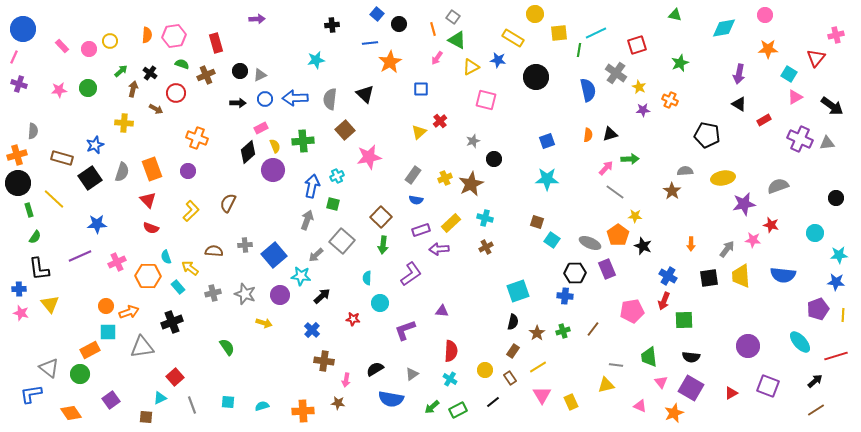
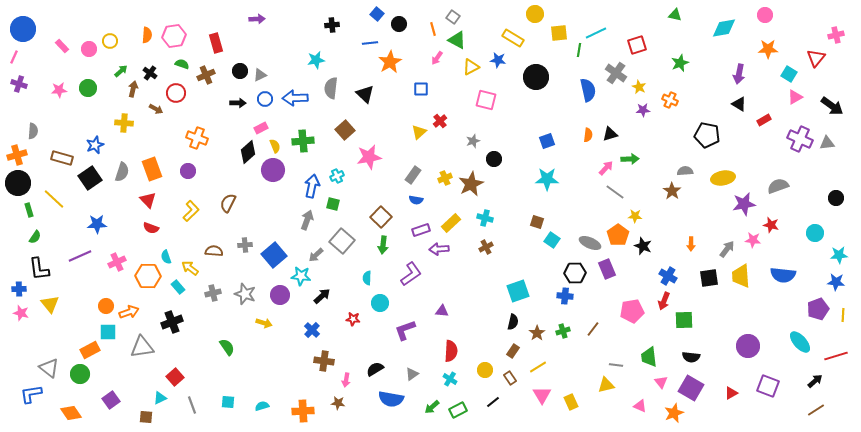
gray semicircle at (330, 99): moved 1 px right, 11 px up
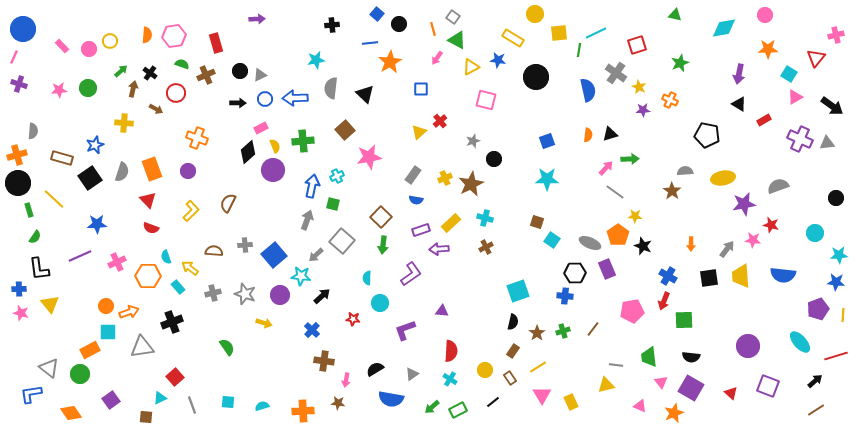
red triangle at (731, 393): rotated 48 degrees counterclockwise
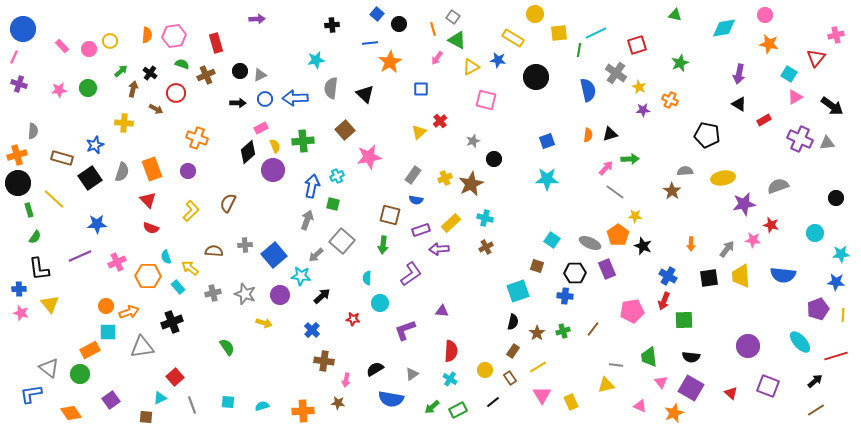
orange star at (768, 49): moved 1 px right, 5 px up; rotated 12 degrees clockwise
brown square at (381, 217): moved 9 px right, 2 px up; rotated 30 degrees counterclockwise
brown square at (537, 222): moved 44 px down
cyan star at (839, 255): moved 2 px right, 1 px up
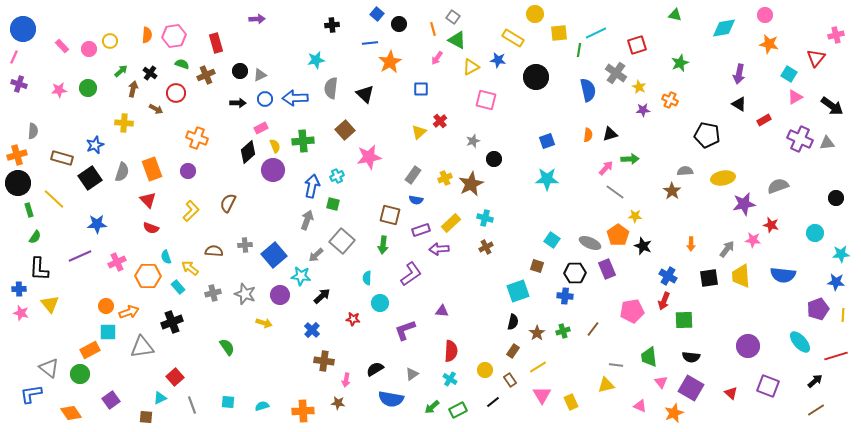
black L-shape at (39, 269): rotated 10 degrees clockwise
brown rectangle at (510, 378): moved 2 px down
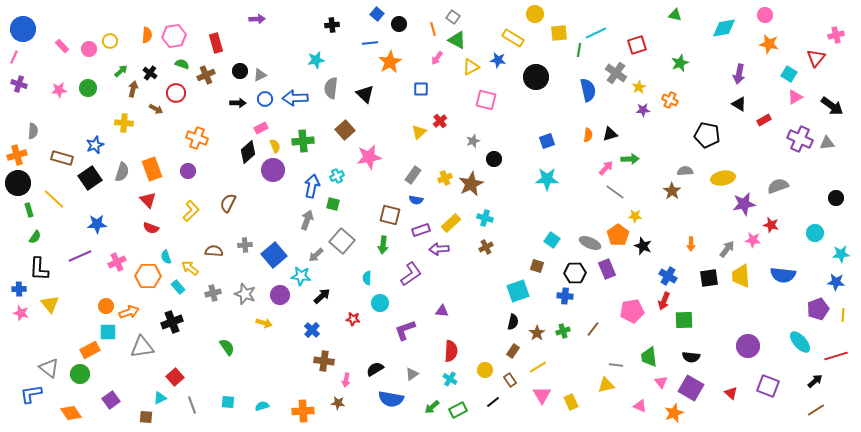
yellow star at (639, 87): rotated 16 degrees clockwise
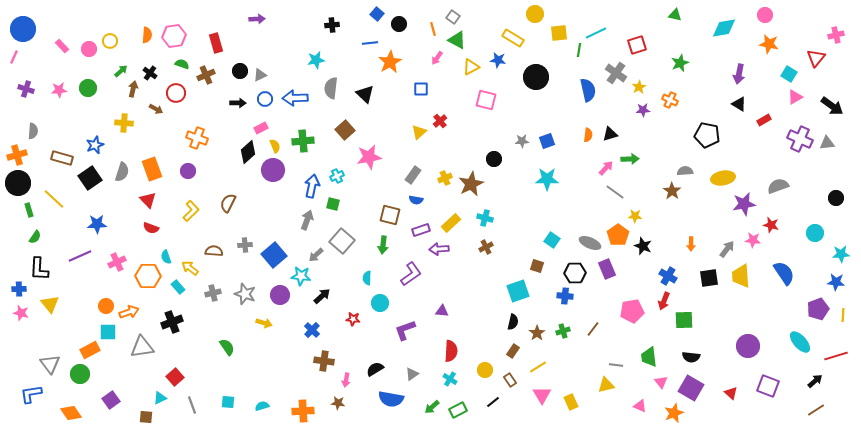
purple cross at (19, 84): moved 7 px right, 5 px down
gray star at (473, 141): moved 49 px right; rotated 16 degrees clockwise
blue semicircle at (783, 275): moved 1 px right, 2 px up; rotated 130 degrees counterclockwise
gray triangle at (49, 368): moved 1 px right, 4 px up; rotated 15 degrees clockwise
